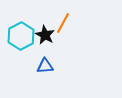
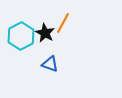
black star: moved 2 px up
blue triangle: moved 5 px right, 2 px up; rotated 24 degrees clockwise
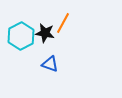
black star: rotated 18 degrees counterclockwise
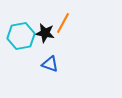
cyan hexagon: rotated 16 degrees clockwise
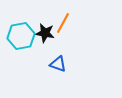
blue triangle: moved 8 px right
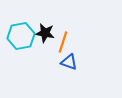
orange line: moved 19 px down; rotated 10 degrees counterclockwise
blue triangle: moved 11 px right, 2 px up
